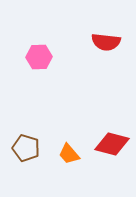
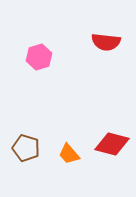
pink hexagon: rotated 15 degrees counterclockwise
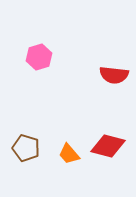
red semicircle: moved 8 px right, 33 px down
red diamond: moved 4 px left, 2 px down
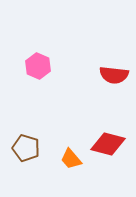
pink hexagon: moved 1 px left, 9 px down; rotated 20 degrees counterclockwise
red diamond: moved 2 px up
orange trapezoid: moved 2 px right, 5 px down
